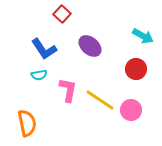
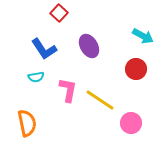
red square: moved 3 px left, 1 px up
purple ellipse: moved 1 px left; rotated 20 degrees clockwise
cyan semicircle: moved 3 px left, 2 px down
pink circle: moved 13 px down
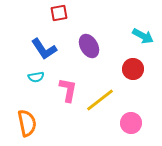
red square: rotated 36 degrees clockwise
red circle: moved 3 px left
yellow line: rotated 72 degrees counterclockwise
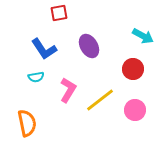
pink L-shape: rotated 20 degrees clockwise
pink circle: moved 4 px right, 13 px up
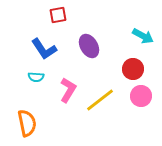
red square: moved 1 px left, 2 px down
cyan semicircle: rotated 14 degrees clockwise
pink circle: moved 6 px right, 14 px up
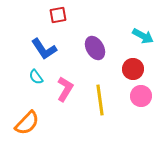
purple ellipse: moved 6 px right, 2 px down
cyan semicircle: rotated 49 degrees clockwise
pink L-shape: moved 3 px left, 1 px up
yellow line: rotated 60 degrees counterclockwise
orange semicircle: rotated 56 degrees clockwise
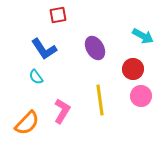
pink L-shape: moved 3 px left, 22 px down
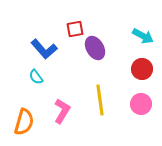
red square: moved 17 px right, 14 px down
blue L-shape: rotated 8 degrees counterclockwise
red circle: moved 9 px right
pink circle: moved 8 px down
orange semicircle: moved 3 px left, 1 px up; rotated 28 degrees counterclockwise
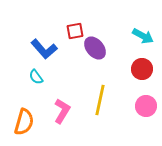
red square: moved 2 px down
purple ellipse: rotated 10 degrees counterclockwise
yellow line: rotated 20 degrees clockwise
pink circle: moved 5 px right, 2 px down
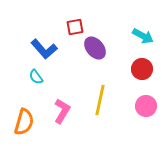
red square: moved 4 px up
